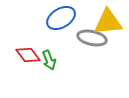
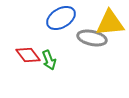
yellow triangle: moved 2 px right, 1 px down
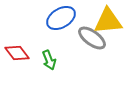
yellow triangle: moved 2 px left, 2 px up
gray ellipse: rotated 24 degrees clockwise
red diamond: moved 11 px left, 2 px up
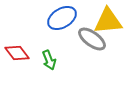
blue ellipse: moved 1 px right
gray ellipse: moved 1 px down
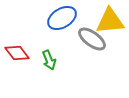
yellow triangle: moved 2 px right
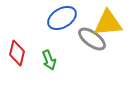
yellow triangle: moved 2 px left, 2 px down
red diamond: rotated 50 degrees clockwise
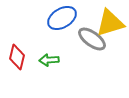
yellow triangle: moved 2 px right; rotated 12 degrees counterclockwise
red diamond: moved 4 px down
green arrow: rotated 108 degrees clockwise
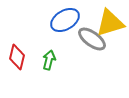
blue ellipse: moved 3 px right, 2 px down
green arrow: rotated 108 degrees clockwise
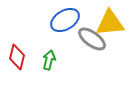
yellow triangle: rotated 12 degrees clockwise
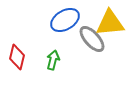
gray ellipse: rotated 12 degrees clockwise
green arrow: moved 4 px right
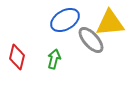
gray ellipse: moved 1 px left, 1 px down
green arrow: moved 1 px right, 1 px up
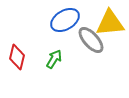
green arrow: rotated 18 degrees clockwise
